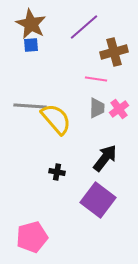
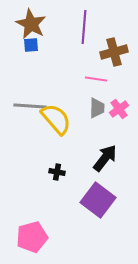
purple line: rotated 44 degrees counterclockwise
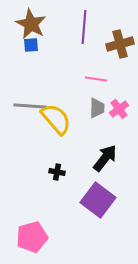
brown cross: moved 6 px right, 8 px up
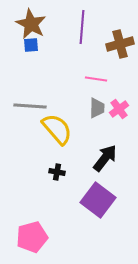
purple line: moved 2 px left
yellow semicircle: moved 1 px right, 10 px down
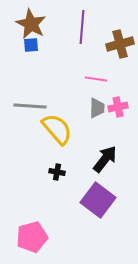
pink cross: moved 1 px left, 2 px up; rotated 24 degrees clockwise
black arrow: moved 1 px down
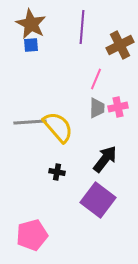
brown cross: moved 1 px down; rotated 12 degrees counterclockwise
pink line: rotated 75 degrees counterclockwise
gray line: moved 16 px down; rotated 8 degrees counterclockwise
yellow semicircle: moved 1 px right, 2 px up
pink pentagon: moved 2 px up
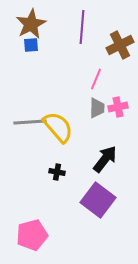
brown star: rotated 16 degrees clockwise
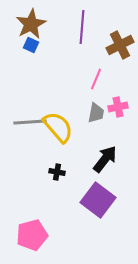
blue square: rotated 28 degrees clockwise
gray trapezoid: moved 1 px left, 5 px down; rotated 10 degrees clockwise
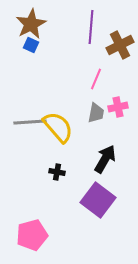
purple line: moved 9 px right
black arrow: rotated 8 degrees counterclockwise
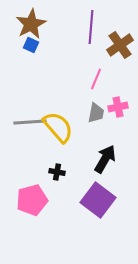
brown cross: rotated 8 degrees counterclockwise
pink pentagon: moved 35 px up
